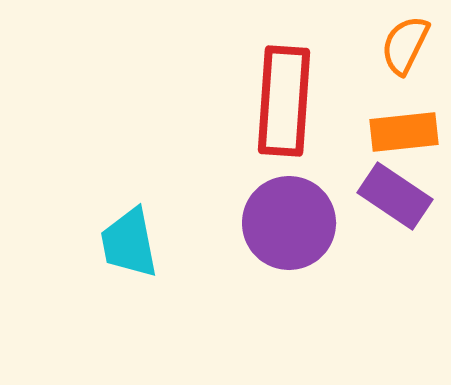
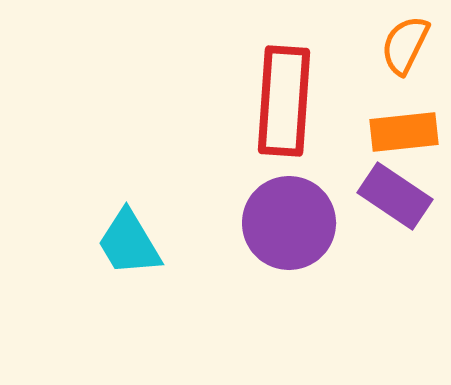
cyan trapezoid: rotated 20 degrees counterclockwise
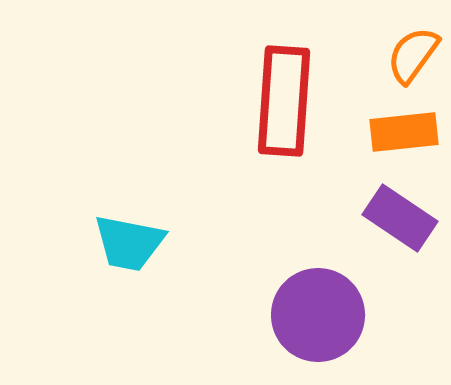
orange semicircle: moved 8 px right, 10 px down; rotated 10 degrees clockwise
purple rectangle: moved 5 px right, 22 px down
purple circle: moved 29 px right, 92 px down
cyan trapezoid: rotated 48 degrees counterclockwise
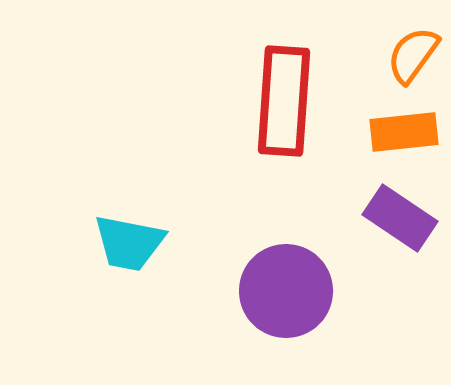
purple circle: moved 32 px left, 24 px up
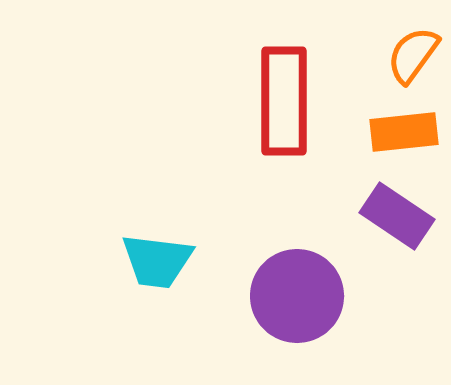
red rectangle: rotated 4 degrees counterclockwise
purple rectangle: moved 3 px left, 2 px up
cyan trapezoid: moved 28 px right, 18 px down; rotated 4 degrees counterclockwise
purple circle: moved 11 px right, 5 px down
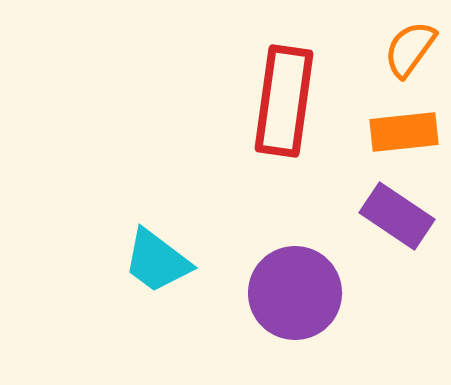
orange semicircle: moved 3 px left, 6 px up
red rectangle: rotated 8 degrees clockwise
cyan trapezoid: rotated 30 degrees clockwise
purple circle: moved 2 px left, 3 px up
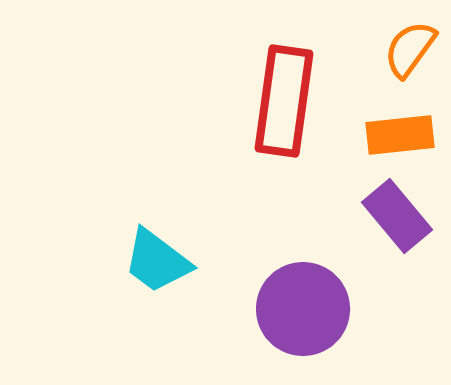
orange rectangle: moved 4 px left, 3 px down
purple rectangle: rotated 16 degrees clockwise
purple circle: moved 8 px right, 16 px down
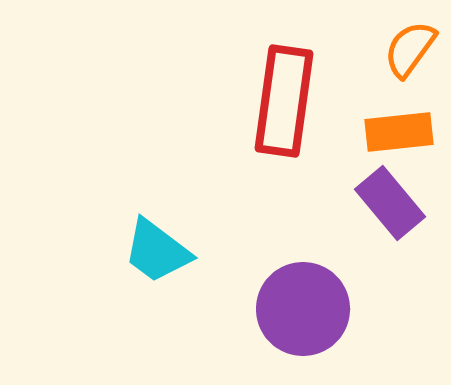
orange rectangle: moved 1 px left, 3 px up
purple rectangle: moved 7 px left, 13 px up
cyan trapezoid: moved 10 px up
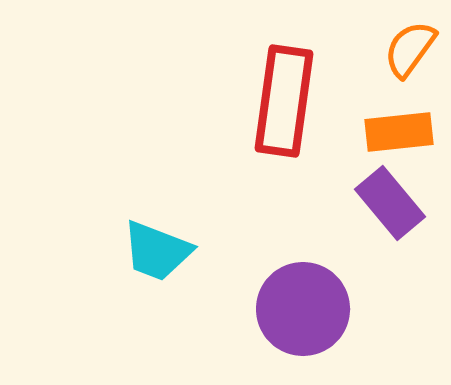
cyan trapezoid: rotated 16 degrees counterclockwise
